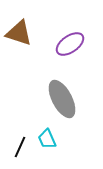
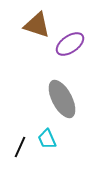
brown triangle: moved 18 px right, 8 px up
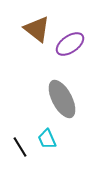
brown triangle: moved 4 px down; rotated 20 degrees clockwise
black line: rotated 55 degrees counterclockwise
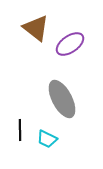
brown triangle: moved 1 px left, 1 px up
cyan trapezoid: rotated 40 degrees counterclockwise
black line: moved 17 px up; rotated 30 degrees clockwise
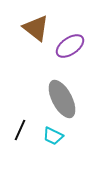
purple ellipse: moved 2 px down
black line: rotated 25 degrees clockwise
cyan trapezoid: moved 6 px right, 3 px up
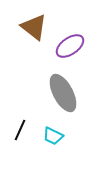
brown triangle: moved 2 px left, 1 px up
gray ellipse: moved 1 px right, 6 px up
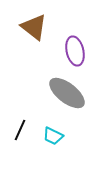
purple ellipse: moved 5 px right, 5 px down; rotated 68 degrees counterclockwise
gray ellipse: moved 4 px right; rotated 24 degrees counterclockwise
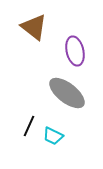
black line: moved 9 px right, 4 px up
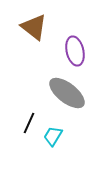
black line: moved 3 px up
cyan trapezoid: rotated 95 degrees clockwise
